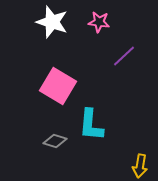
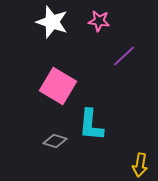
pink star: moved 1 px up
yellow arrow: moved 1 px up
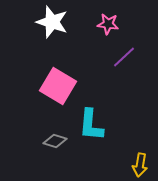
pink star: moved 9 px right, 3 px down
purple line: moved 1 px down
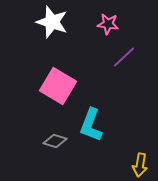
cyan L-shape: rotated 16 degrees clockwise
